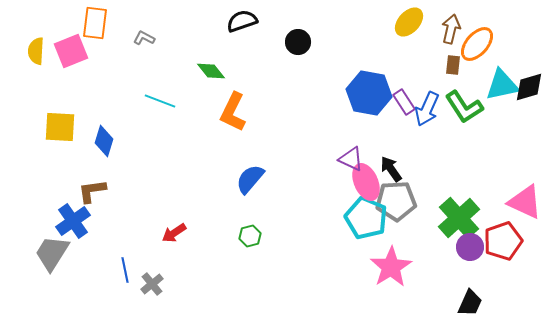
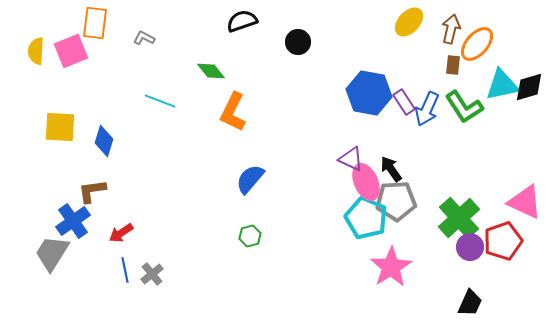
red arrow: moved 53 px left
gray cross: moved 10 px up
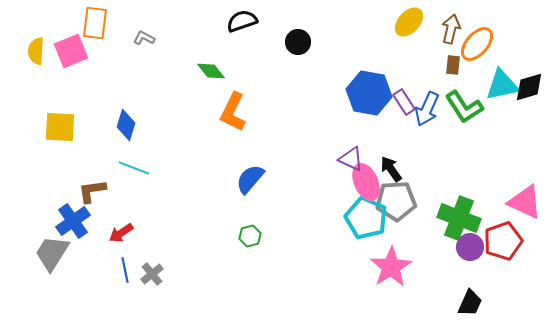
cyan line: moved 26 px left, 67 px down
blue diamond: moved 22 px right, 16 px up
green cross: rotated 27 degrees counterclockwise
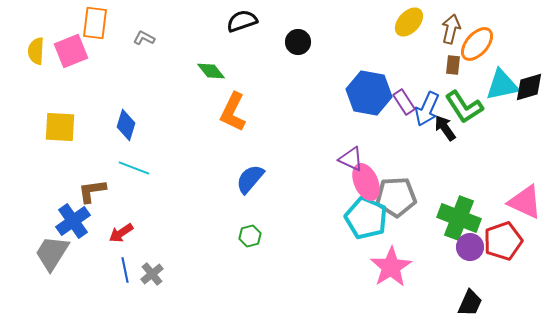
black arrow: moved 54 px right, 41 px up
gray pentagon: moved 4 px up
